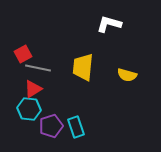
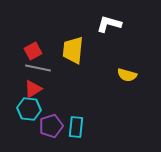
red square: moved 10 px right, 3 px up
yellow trapezoid: moved 10 px left, 17 px up
cyan rectangle: rotated 25 degrees clockwise
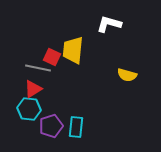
red square: moved 19 px right, 6 px down; rotated 36 degrees counterclockwise
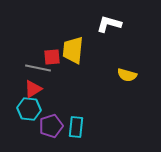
red square: rotated 30 degrees counterclockwise
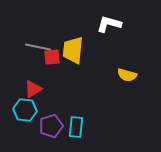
gray line: moved 21 px up
cyan hexagon: moved 4 px left, 1 px down
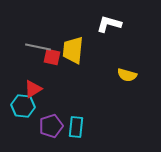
red square: rotated 18 degrees clockwise
cyan hexagon: moved 2 px left, 4 px up
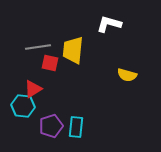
gray line: rotated 20 degrees counterclockwise
red square: moved 2 px left, 6 px down
